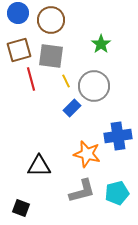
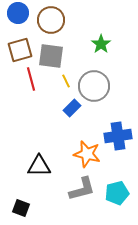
brown square: moved 1 px right
gray L-shape: moved 2 px up
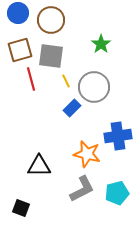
gray circle: moved 1 px down
gray L-shape: rotated 12 degrees counterclockwise
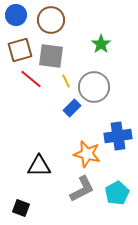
blue circle: moved 2 px left, 2 px down
red line: rotated 35 degrees counterclockwise
cyan pentagon: rotated 15 degrees counterclockwise
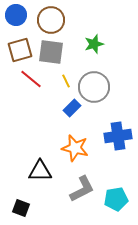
green star: moved 7 px left; rotated 18 degrees clockwise
gray square: moved 4 px up
orange star: moved 12 px left, 6 px up
black triangle: moved 1 px right, 5 px down
cyan pentagon: moved 1 px left, 6 px down; rotated 20 degrees clockwise
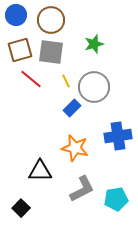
black square: rotated 24 degrees clockwise
